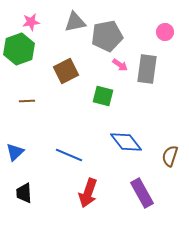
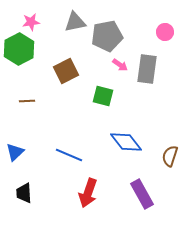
green hexagon: rotated 8 degrees counterclockwise
purple rectangle: moved 1 px down
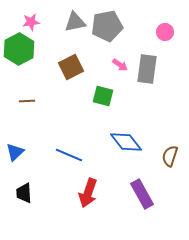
gray pentagon: moved 10 px up
brown square: moved 5 px right, 4 px up
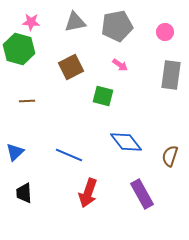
pink star: rotated 12 degrees clockwise
gray pentagon: moved 10 px right
green hexagon: rotated 16 degrees counterclockwise
gray rectangle: moved 24 px right, 6 px down
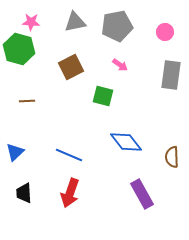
brown semicircle: moved 2 px right, 1 px down; rotated 20 degrees counterclockwise
red arrow: moved 18 px left
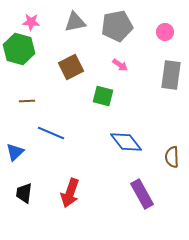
blue line: moved 18 px left, 22 px up
black trapezoid: rotated 10 degrees clockwise
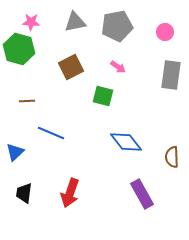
pink arrow: moved 2 px left, 2 px down
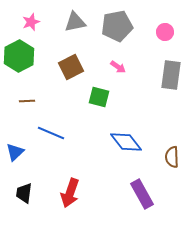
pink star: rotated 24 degrees counterclockwise
green hexagon: moved 7 px down; rotated 16 degrees clockwise
green square: moved 4 px left, 1 px down
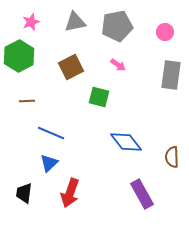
pink arrow: moved 2 px up
blue triangle: moved 34 px right, 11 px down
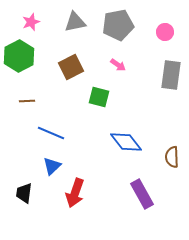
gray pentagon: moved 1 px right, 1 px up
blue triangle: moved 3 px right, 3 px down
red arrow: moved 5 px right
